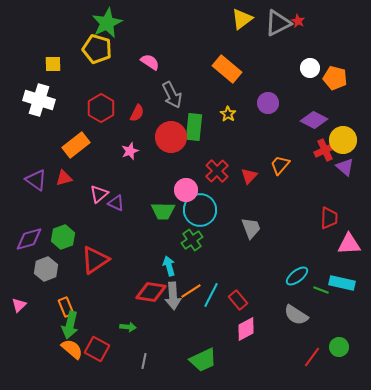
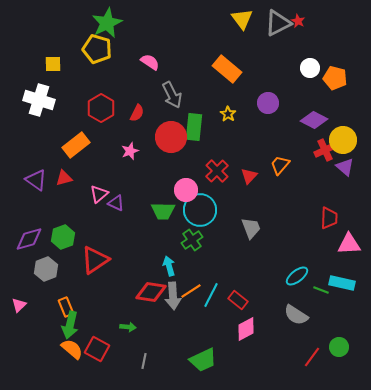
yellow triangle at (242, 19): rotated 30 degrees counterclockwise
red rectangle at (238, 300): rotated 12 degrees counterclockwise
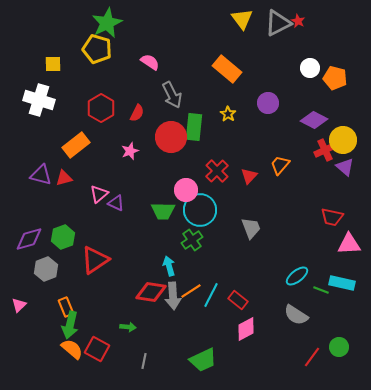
purple triangle at (36, 180): moved 5 px right, 5 px up; rotated 20 degrees counterclockwise
red trapezoid at (329, 218): moved 3 px right, 1 px up; rotated 100 degrees clockwise
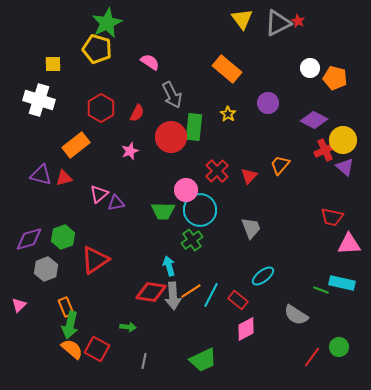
purple triangle at (116, 203): rotated 36 degrees counterclockwise
cyan ellipse at (297, 276): moved 34 px left
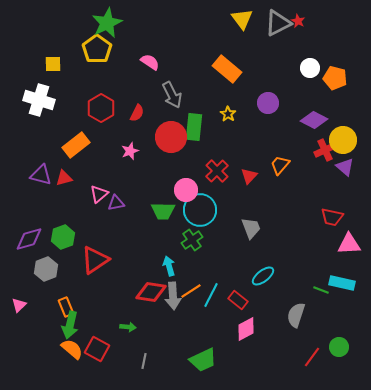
yellow pentagon at (97, 49): rotated 20 degrees clockwise
gray semicircle at (296, 315): rotated 75 degrees clockwise
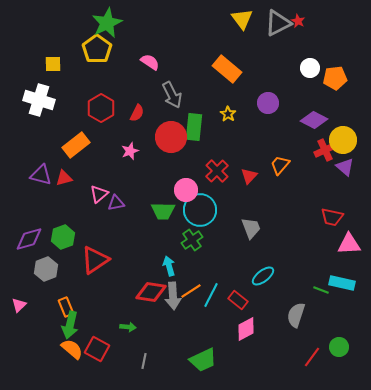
orange pentagon at (335, 78): rotated 20 degrees counterclockwise
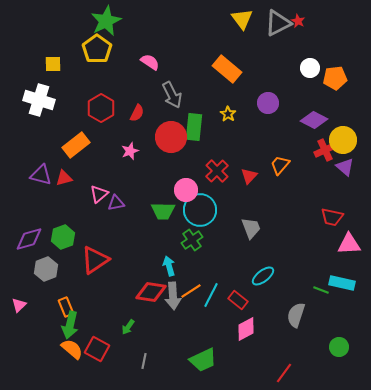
green star at (107, 23): moved 1 px left, 2 px up
green arrow at (128, 327): rotated 119 degrees clockwise
red line at (312, 357): moved 28 px left, 16 px down
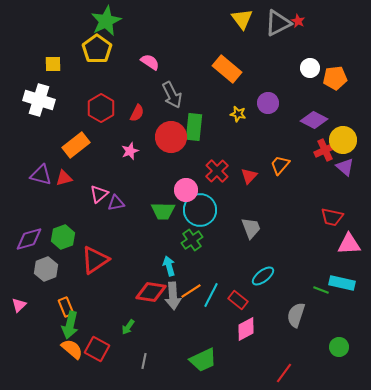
yellow star at (228, 114): moved 10 px right; rotated 21 degrees counterclockwise
